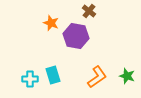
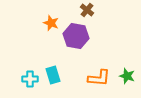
brown cross: moved 2 px left, 1 px up
orange L-shape: moved 2 px right, 1 px down; rotated 40 degrees clockwise
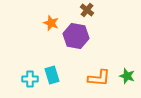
cyan rectangle: moved 1 px left
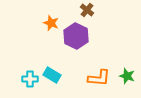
purple hexagon: rotated 15 degrees clockwise
cyan rectangle: rotated 42 degrees counterclockwise
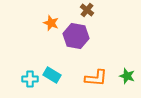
purple hexagon: rotated 15 degrees counterclockwise
orange L-shape: moved 3 px left
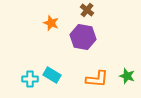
purple hexagon: moved 7 px right, 1 px down
orange L-shape: moved 1 px right, 1 px down
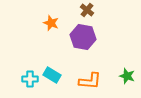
orange L-shape: moved 7 px left, 2 px down
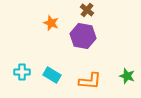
purple hexagon: moved 1 px up
cyan cross: moved 8 px left, 7 px up
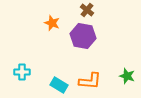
orange star: moved 1 px right
cyan rectangle: moved 7 px right, 10 px down
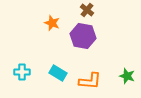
cyan rectangle: moved 1 px left, 12 px up
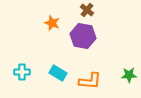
green star: moved 2 px right, 1 px up; rotated 21 degrees counterclockwise
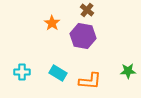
orange star: rotated 14 degrees clockwise
green star: moved 1 px left, 4 px up
